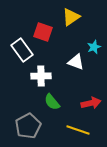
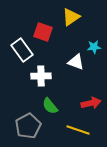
cyan star: rotated 16 degrees clockwise
green semicircle: moved 2 px left, 4 px down
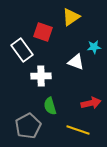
green semicircle: rotated 24 degrees clockwise
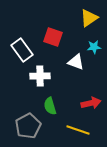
yellow triangle: moved 18 px right, 1 px down
red square: moved 10 px right, 5 px down
white cross: moved 1 px left
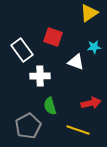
yellow triangle: moved 5 px up
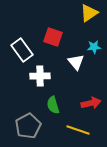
white triangle: rotated 30 degrees clockwise
green semicircle: moved 3 px right, 1 px up
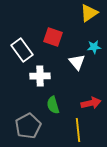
white triangle: moved 1 px right
yellow line: rotated 65 degrees clockwise
